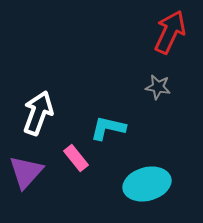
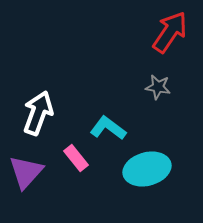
red arrow: rotated 9 degrees clockwise
cyan L-shape: rotated 24 degrees clockwise
cyan ellipse: moved 15 px up
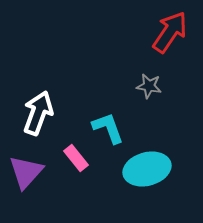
gray star: moved 9 px left, 1 px up
cyan L-shape: rotated 33 degrees clockwise
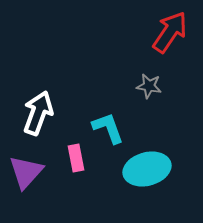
pink rectangle: rotated 28 degrees clockwise
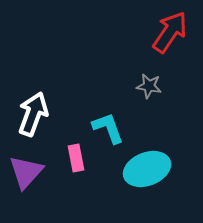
white arrow: moved 5 px left, 1 px down
cyan ellipse: rotated 6 degrees counterclockwise
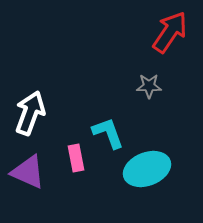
gray star: rotated 10 degrees counterclockwise
white arrow: moved 3 px left, 1 px up
cyan L-shape: moved 5 px down
purple triangle: moved 2 px right; rotated 48 degrees counterclockwise
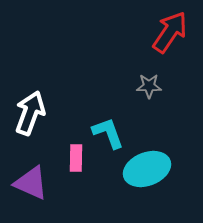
pink rectangle: rotated 12 degrees clockwise
purple triangle: moved 3 px right, 11 px down
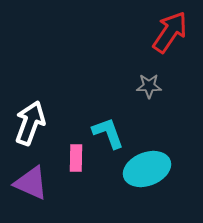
white arrow: moved 10 px down
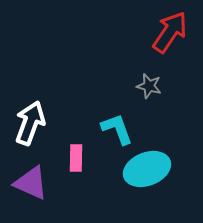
gray star: rotated 15 degrees clockwise
cyan L-shape: moved 9 px right, 4 px up
